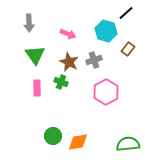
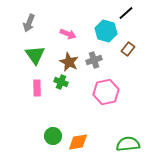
gray arrow: rotated 24 degrees clockwise
pink hexagon: rotated 15 degrees clockwise
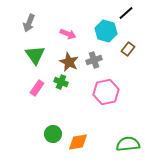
pink rectangle: rotated 35 degrees clockwise
green circle: moved 2 px up
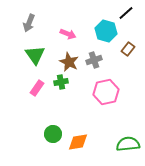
green cross: rotated 32 degrees counterclockwise
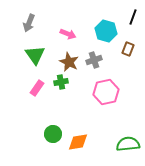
black line: moved 7 px right, 4 px down; rotated 28 degrees counterclockwise
brown rectangle: rotated 16 degrees counterclockwise
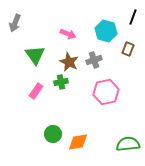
gray arrow: moved 14 px left
pink rectangle: moved 1 px left, 3 px down
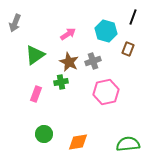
pink arrow: rotated 56 degrees counterclockwise
green triangle: rotated 30 degrees clockwise
gray cross: moved 1 px left, 1 px down
pink rectangle: moved 3 px down; rotated 14 degrees counterclockwise
green circle: moved 9 px left
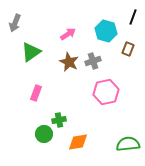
green triangle: moved 4 px left, 3 px up
green cross: moved 2 px left, 38 px down
pink rectangle: moved 1 px up
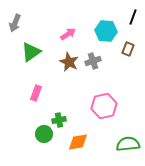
cyan hexagon: rotated 10 degrees counterclockwise
pink hexagon: moved 2 px left, 14 px down
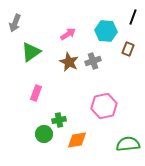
orange diamond: moved 1 px left, 2 px up
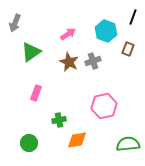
cyan hexagon: rotated 15 degrees clockwise
green circle: moved 15 px left, 9 px down
